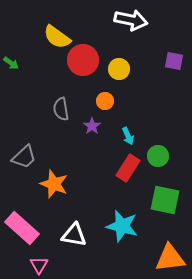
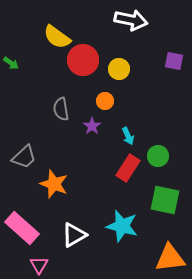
white triangle: rotated 40 degrees counterclockwise
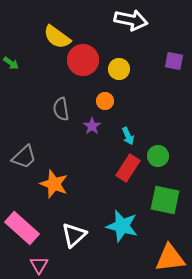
white triangle: rotated 12 degrees counterclockwise
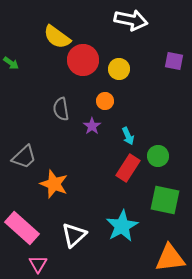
cyan star: rotated 28 degrees clockwise
pink triangle: moved 1 px left, 1 px up
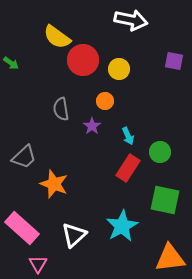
green circle: moved 2 px right, 4 px up
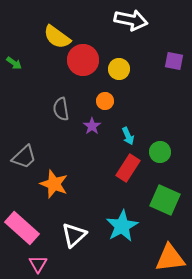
green arrow: moved 3 px right
green square: rotated 12 degrees clockwise
